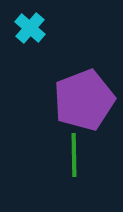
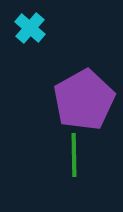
purple pentagon: rotated 8 degrees counterclockwise
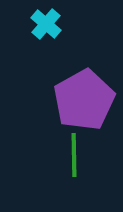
cyan cross: moved 16 px right, 4 px up
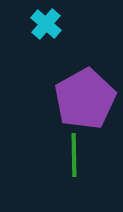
purple pentagon: moved 1 px right, 1 px up
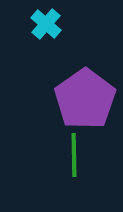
purple pentagon: rotated 6 degrees counterclockwise
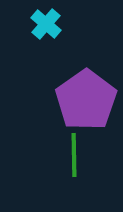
purple pentagon: moved 1 px right, 1 px down
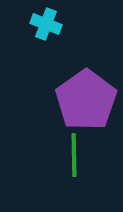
cyan cross: rotated 20 degrees counterclockwise
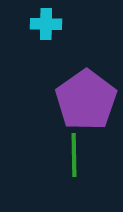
cyan cross: rotated 20 degrees counterclockwise
